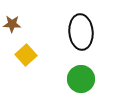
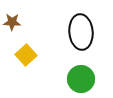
brown star: moved 2 px up
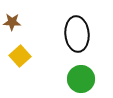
black ellipse: moved 4 px left, 2 px down
yellow square: moved 6 px left, 1 px down
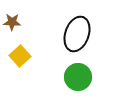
black ellipse: rotated 24 degrees clockwise
green circle: moved 3 px left, 2 px up
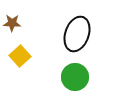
brown star: moved 1 px down
green circle: moved 3 px left
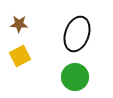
brown star: moved 7 px right, 1 px down
yellow square: rotated 15 degrees clockwise
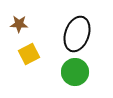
yellow square: moved 9 px right, 2 px up
green circle: moved 5 px up
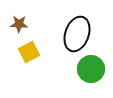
yellow square: moved 2 px up
green circle: moved 16 px right, 3 px up
